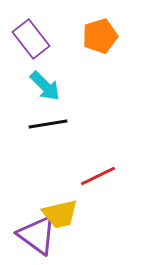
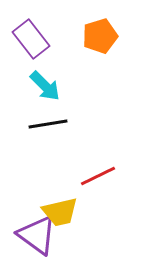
yellow trapezoid: moved 2 px up
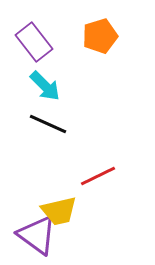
purple rectangle: moved 3 px right, 3 px down
black line: rotated 33 degrees clockwise
yellow trapezoid: moved 1 px left, 1 px up
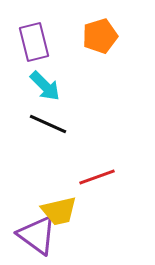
purple rectangle: rotated 24 degrees clockwise
red line: moved 1 px left, 1 px down; rotated 6 degrees clockwise
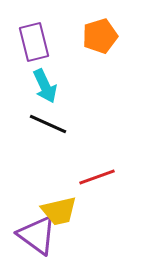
cyan arrow: rotated 20 degrees clockwise
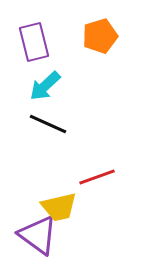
cyan arrow: rotated 72 degrees clockwise
yellow trapezoid: moved 4 px up
purple triangle: moved 1 px right
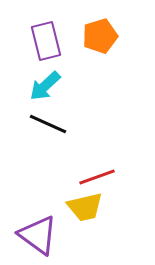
purple rectangle: moved 12 px right, 1 px up
yellow trapezoid: moved 26 px right
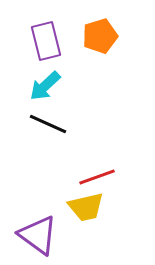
yellow trapezoid: moved 1 px right
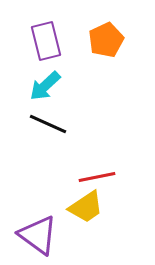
orange pentagon: moved 6 px right, 4 px down; rotated 8 degrees counterclockwise
red line: rotated 9 degrees clockwise
yellow trapezoid: rotated 21 degrees counterclockwise
